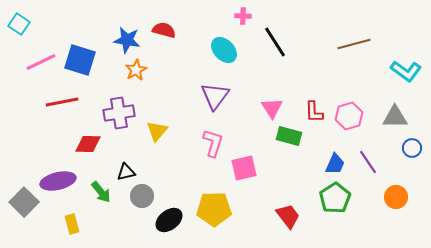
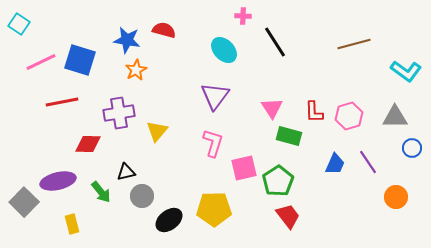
green pentagon: moved 57 px left, 17 px up
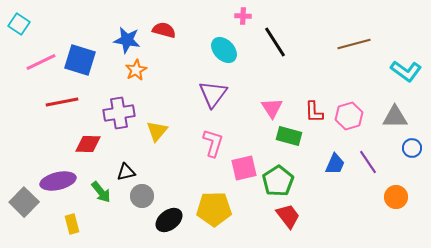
purple triangle: moved 2 px left, 2 px up
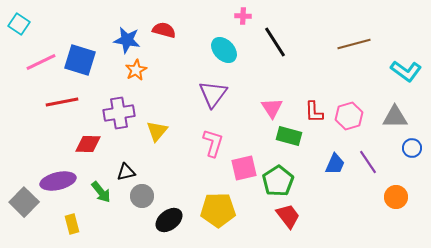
yellow pentagon: moved 4 px right, 1 px down
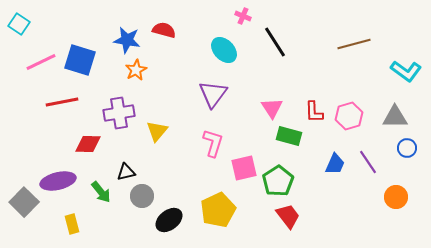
pink cross: rotated 21 degrees clockwise
blue circle: moved 5 px left
yellow pentagon: rotated 24 degrees counterclockwise
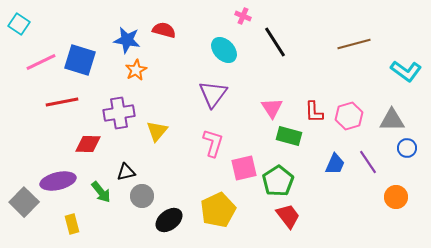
gray triangle: moved 3 px left, 3 px down
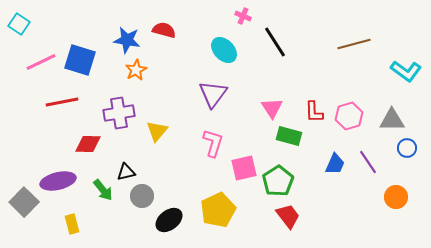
green arrow: moved 2 px right, 2 px up
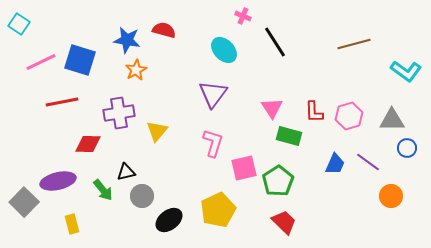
purple line: rotated 20 degrees counterclockwise
orange circle: moved 5 px left, 1 px up
red trapezoid: moved 4 px left, 6 px down; rotated 8 degrees counterclockwise
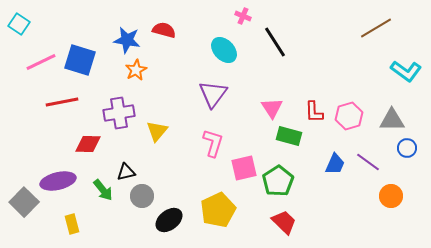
brown line: moved 22 px right, 16 px up; rotated 16 degrees counterclockwise
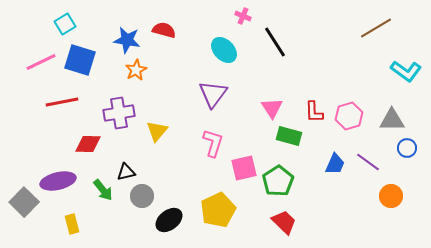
cyan square: moved 46 px right; rotated 25 degrees clockwise
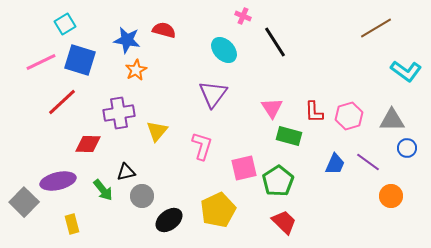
red line: rotated 32 degrees counterclockwise
pink L-shape: moved 11 px left, 3 px down
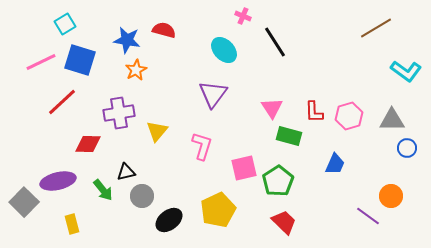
purple line: moved 54 px down
